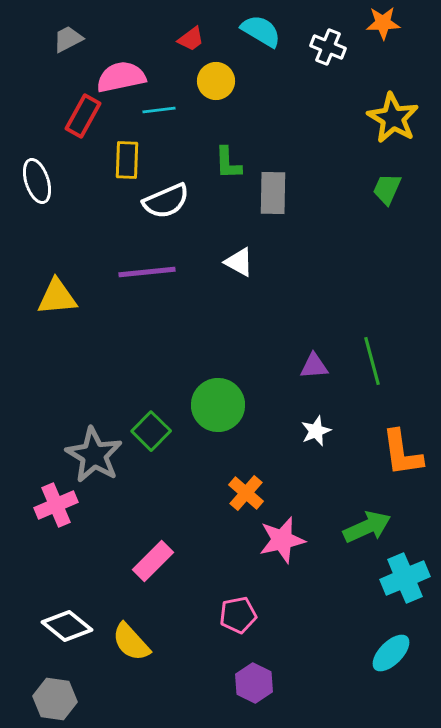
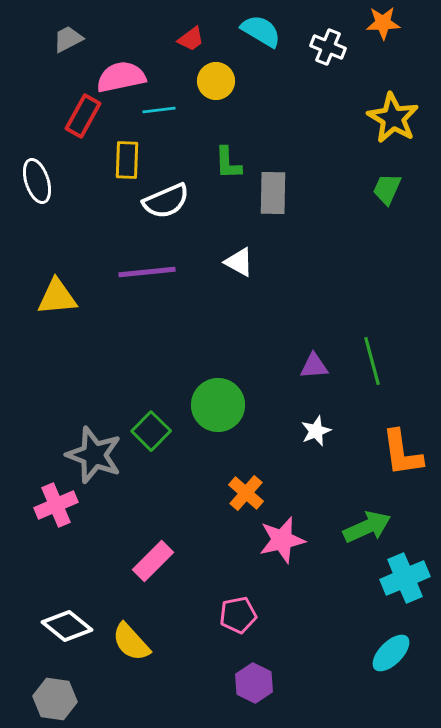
gray star: rotated 10 degrees counterclockwise
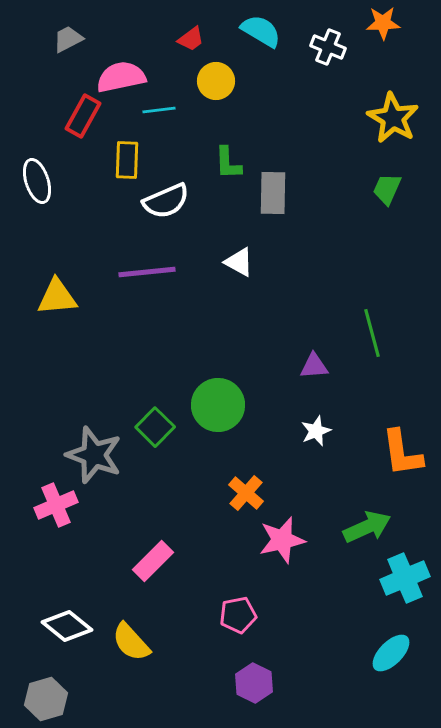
green line: moved 28 px up
green square: moved 4 px right, 4 px up
gray hexagon: moved 9 px left; rotated 24 degrees counterclockwise
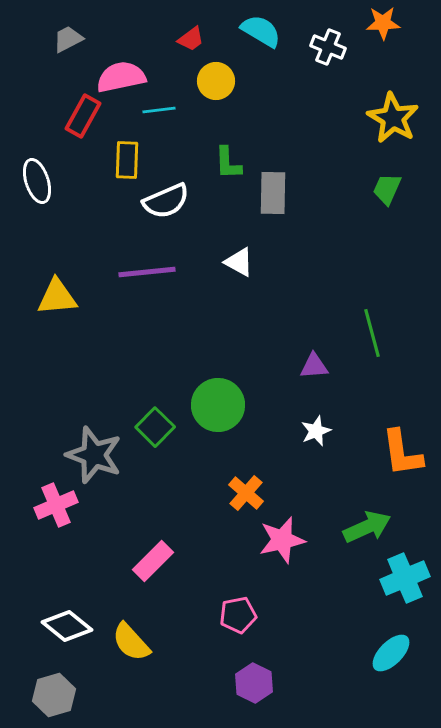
gray hexagon: moved 8 px right, 4 px up
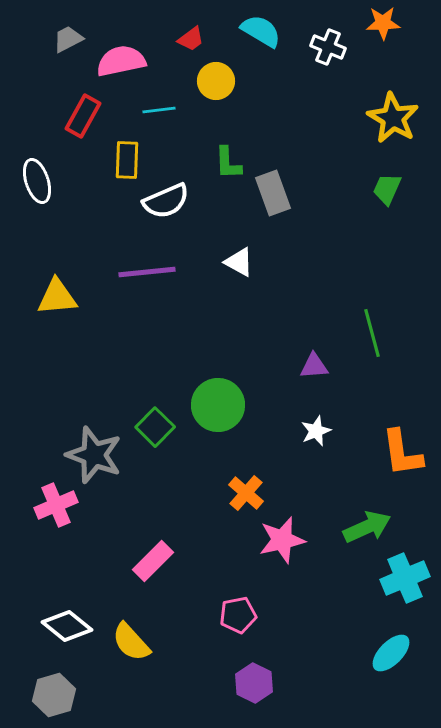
pink semicircle: moved 16 px up
gray rectangle: rotated 21 degrees counterclockwise
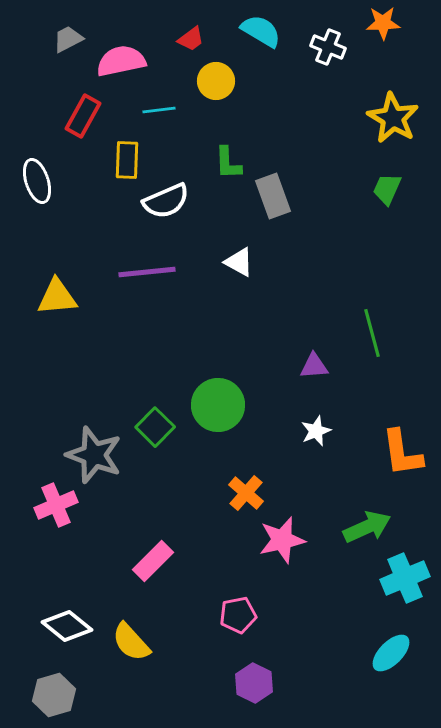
gray rectangle: moved 3 px down
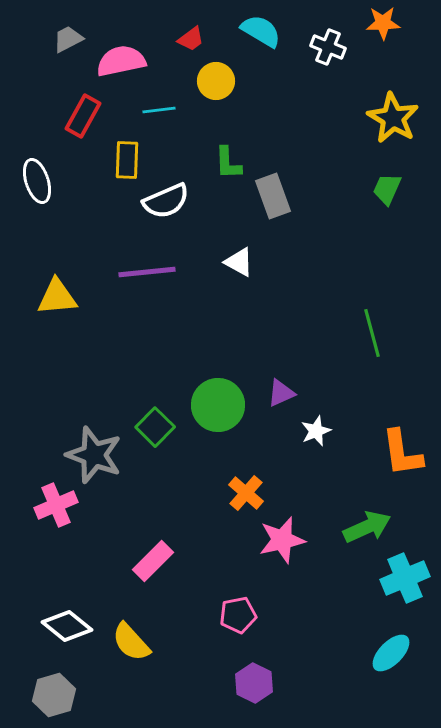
purple triangle: moved 33 px left, 27 px down; rotated 20 degrees counterclockwise
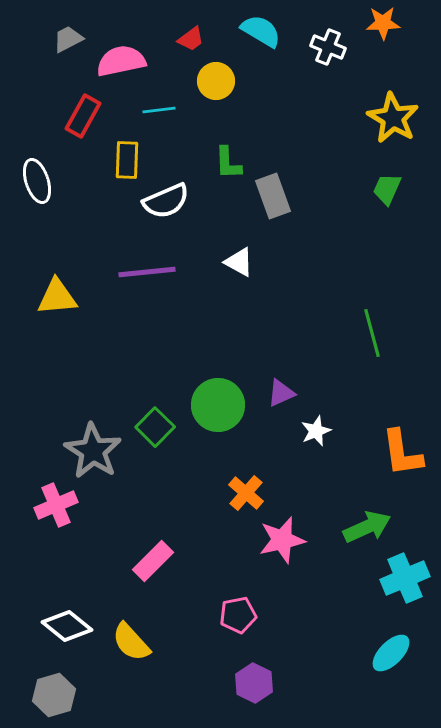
gray star: moved 1 px left, 4 px up; rotated 12 degrees clockwise
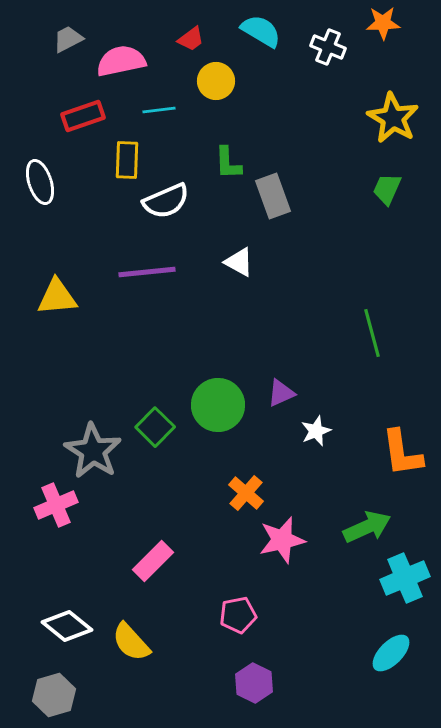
red rectangle: rotated 42 degrees clockwise
white ellipse: moved 3 px right, 1 px down
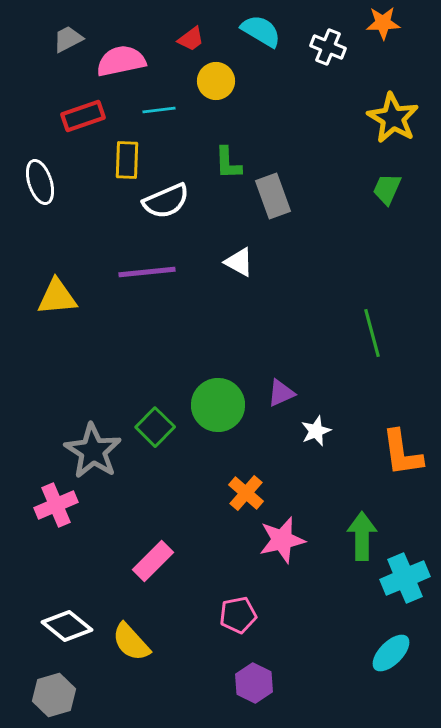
green arrow: moved 5 px left, 9 px down; rotated 66 degrees counterclockwise
